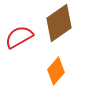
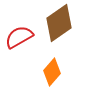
orange diamond: moved 4 px left, 1 px down
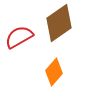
orange diamond: moved 2 px right
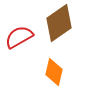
orange diamond: rotated 28 degrees counterclockwise
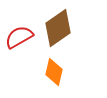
brown diamond: moved 1 px left, 5 px down
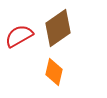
red semicircle: moved 1 px up
